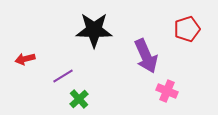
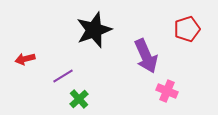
black star: rotated 21 degrees counterclockwise
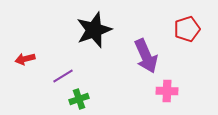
pink cross: rotated 20 degrees counterclockwise
green cross: rotated 24 degrees clockwise
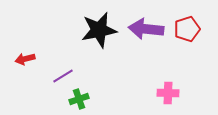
black star: moved 5 px right; rotated 9 degrees clockwise
purple arrow: moved 27 px up; rotated 120 degrees clockwise
pink cross: moved 1 px right, 2 px down
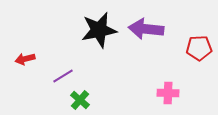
red pentagon: moved 12 px right, 19 px down; rotated 15 degrees clockwise
green cross: moved 1 px right, 1 px down; rotated 30 degrees counterclockwise
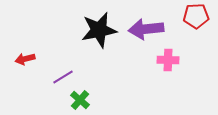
purple arrow: rotated 12 degrees counterclockwise
red pentagon: moved 3 px left, 32 px up
purple line: moved 1 px down
pink cross: moved 33 px up
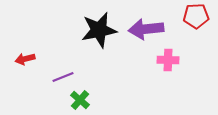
purple line: rotated 10 degrees clockwise
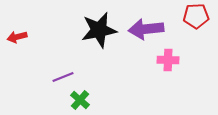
red arrow: moved 8 px left, 22 px up
